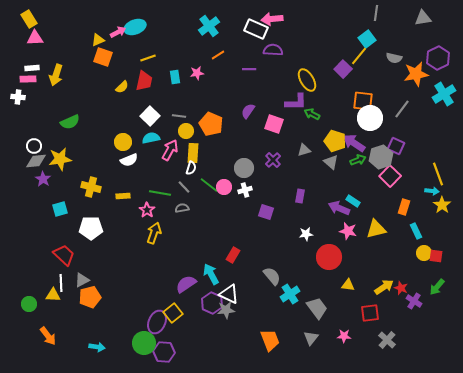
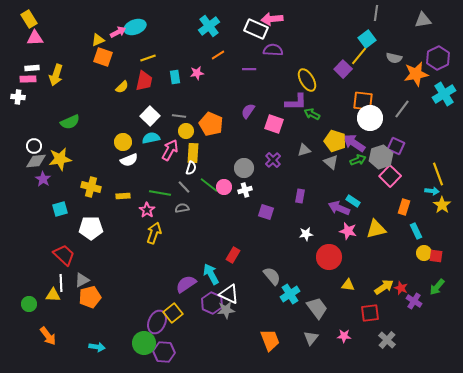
gray triangle at (423, 18): moved 2 px down
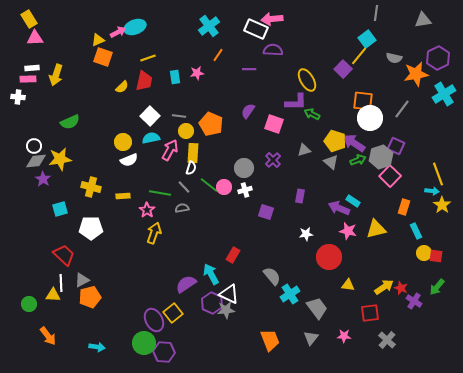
orange line at (218, 55): rotated 24 degrees counterclockwise
purple ellipse at (157, 322): moved 3 px left, 2 px up; rotated 50 degrees counterclockwise
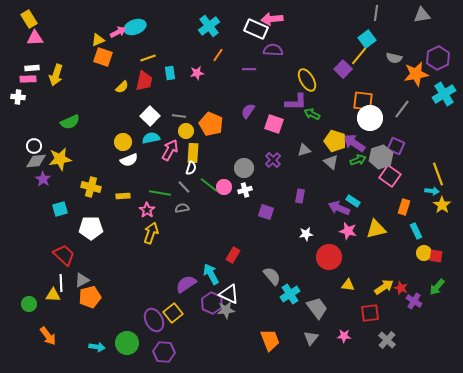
gray triangle at (423, 20): moved 1 px left, 5 px up
cyan rectangle at (175, 77): moved 5 px left, 4 px up
pink square at (390, 176): rotated 10 degrees counterclockwise
yellow arrow at (154, 233): moved 3 px left
green circle at (144, 343): moved 17 px left
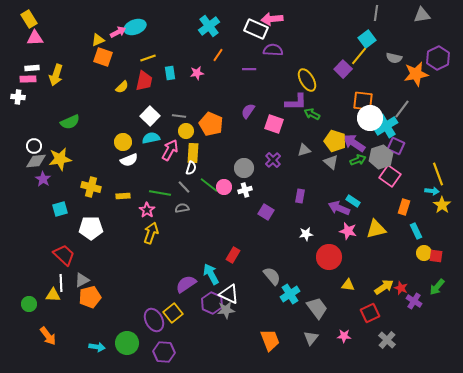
cyan cross at (444, 94): moved 58 px left, 32 px down
purple square at (266, 212): rotated 14 degrees clockwise
red square at (370, 313): rotated 18 degrees counterclockwise
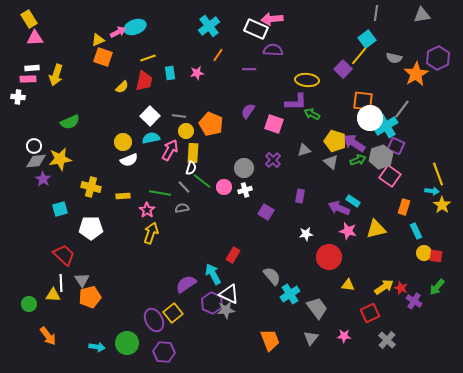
orange star at (416, 74): rotated 20 degrees counterclockwise
yellow ellipse at (307, 80): rotated 55 degrees counterclockwise
green line at (209, 185): moved 7 px left, 4 px up
cyan arrow at (211, 274): moved 2 px right
gray triangle at (82, 280): rotated 35 degrees counterclockwise
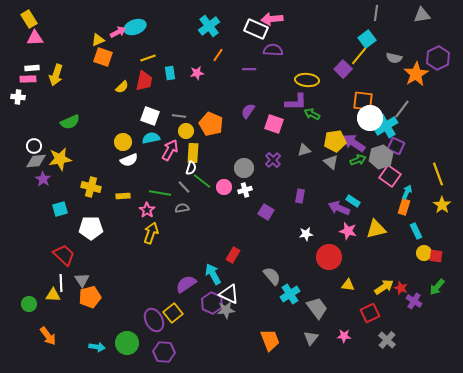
white square at (150, 116): rotated 24 degrees counterclockwise
yellow pentagon at (335, 141): rotated 25 degrees counterclockwise
cyan arrow at (432, 191): moved 25 px left, 1 px down; rotated 72 degrees counterclockwise
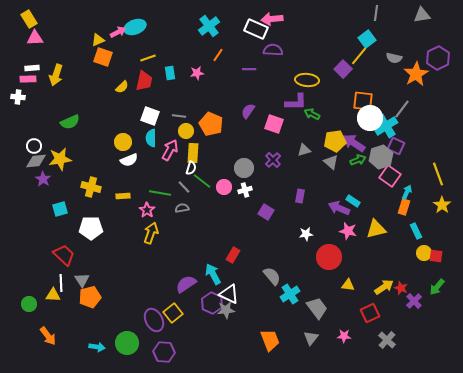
cyan semicircle at (151, 138): rotated 78 degrees counterclockwise
purple cross at (414, 301): rotated 14 degrees clockwise
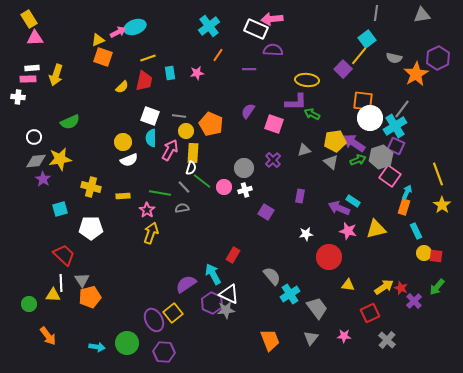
cyan cross at (386, 126): moved 9 px right
white circle at (34, 146): moved 9 px up
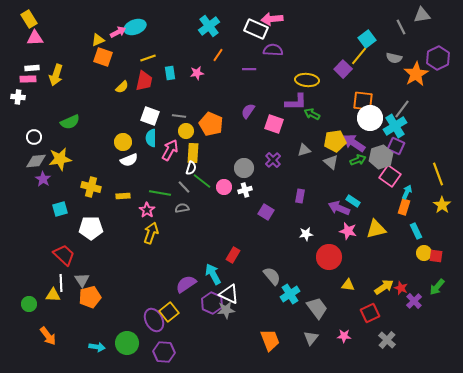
gray line at (376, 13): moved 25 px right, 14 px down; rotated 35 degrees counterclockwise
yellow square at (173, 313): moved 4 px left, 1 px up
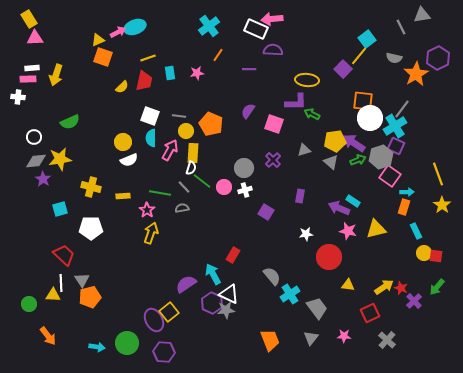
cyan arrow at (407, 192): rotated 64 degrees clockwise
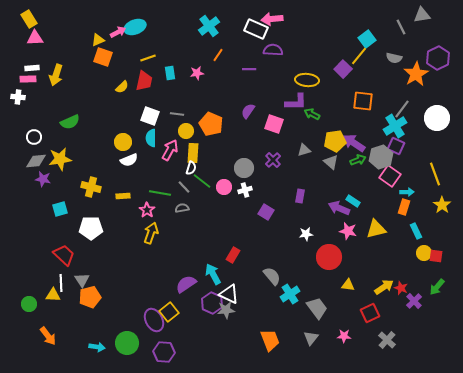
gray line at (179, 116): moved 2 px left, 2 px up
white circle at (370, 118): moved 67 px right
yellow line at (438, 174): moved 3 px left
purple star at (43, 179): rotated 21 degrees counterclockwise
